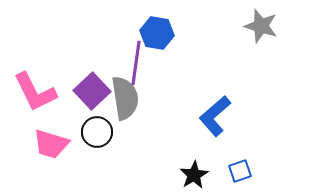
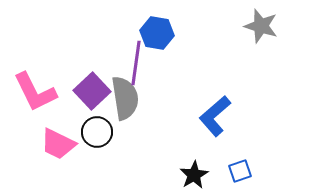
pink trapezoid: moved 7 px right; rotated 9 degrees clockwise
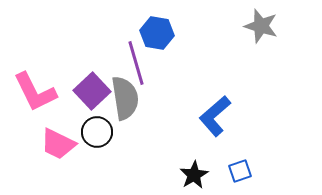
purple line: rotated 24 degrees counterclockwise
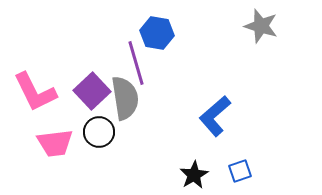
black circle: moved 2 px right
pink trapezoid: moved 3 px left, 1 px up; rotated 33 degrees counterclockwise
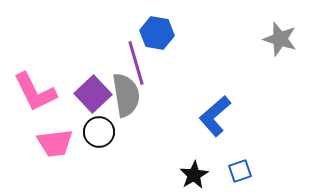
gray star: moved 19 px right, 13 px down
purple square: moved 1 px right, 3 px down
gray semicircle: moved 1 px right, 3 px up
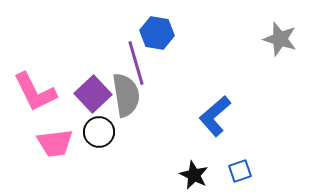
black star: rotated 16 degrees counterclockwise
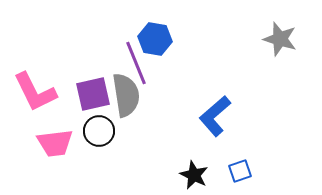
blue hexagon: moved 2 px left, 6 px down
purple line: rotated 6 degrees counterclockwise
purple square: rotated 30 degrees clockwise
black circle: moved 1 px up
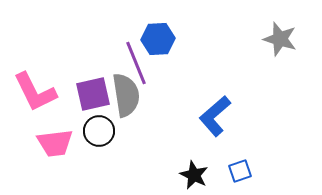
blue hexagon: moved 3 px right; rotated 12 degrees counterclockwise
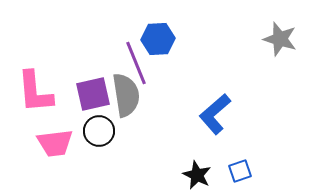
pink L-shape: rotated 21 degrees clockwise
blue L-shape: moved 2 px up
black star: moved 3 px right
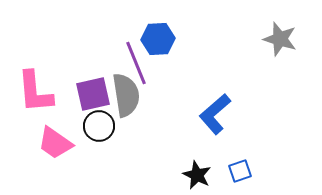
black circle: moved 5 px up
pink trapezoid: rotated 42 degrees clockwise
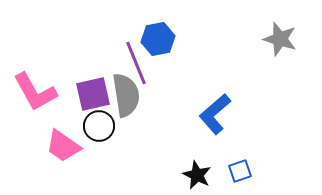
blue hexagon: rotated 8 degrees counterclockwise
pink L-shape: rotated 24 degrees counterclockwise
pink trapezoid: moved 8 px right, 3 px down
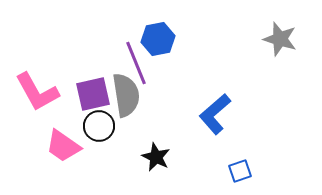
pink L-shape: moved 2 px right
black star: moved 41 px left, 18 px up
